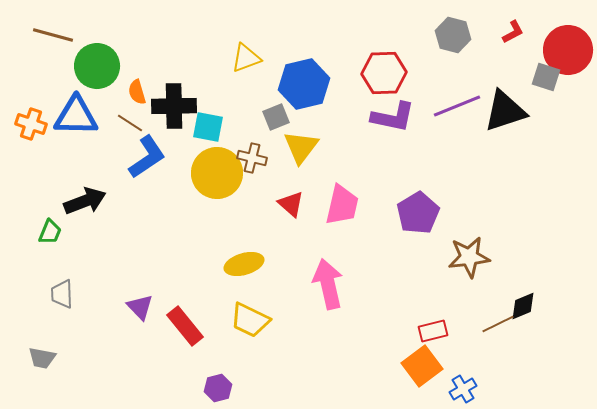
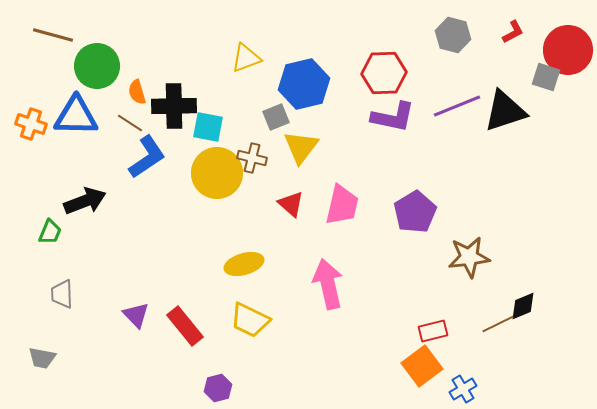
purple pentagon at (418, 213): moved 3 px left, 1 px up
purple triangle at (140, 307): moved 4 px left, 8 px down
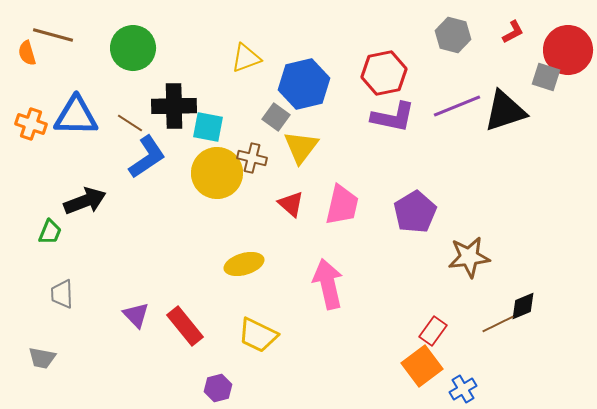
green circle at (97, 66): moved 36 px right, 18 px up
red hexagon at (384, 73): rotated 9 degrees counterclockwise
orange semicircle at (137, 92): moved 110 px left, 39 px up
gray square at (276, 117): rotated 32 degrees counterclockwise
yellow trapezoid at (250, 320): moved 8 px right, 15 px down
red rectangle at (433, 331): rotated 40 degrees counterclockwise
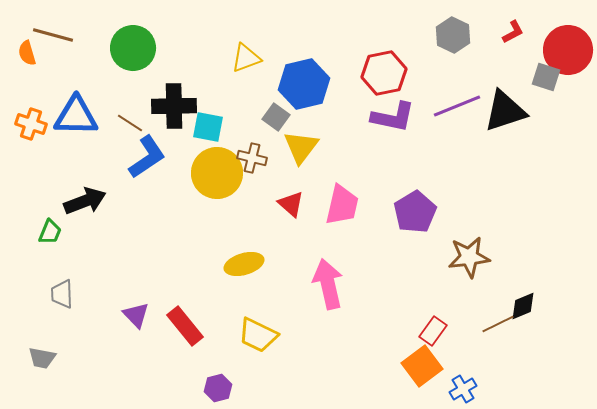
gray hexagon at (453, 35): rotated 12 degrees clockwise
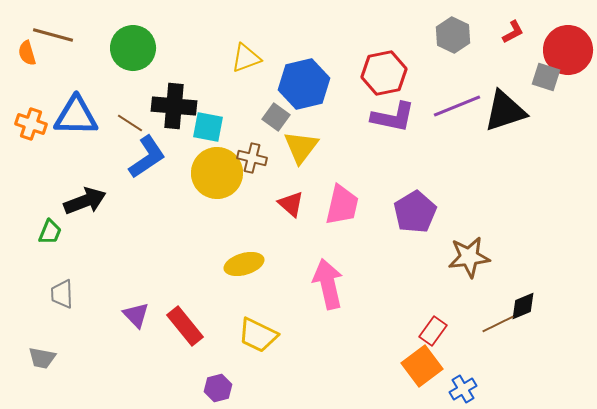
black cross at (174, 106): rotated 6 degrees clockwise
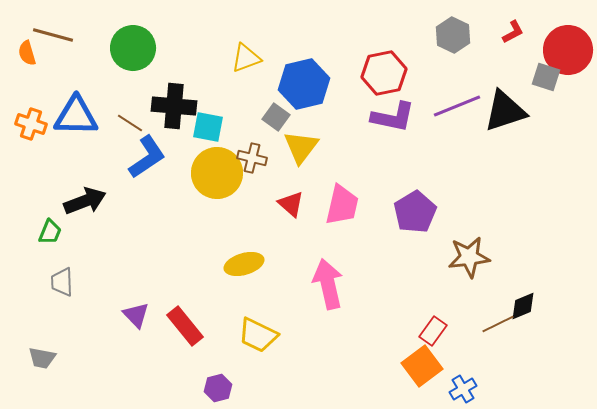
gray trapezoid at (62, 294): moved 12 px up
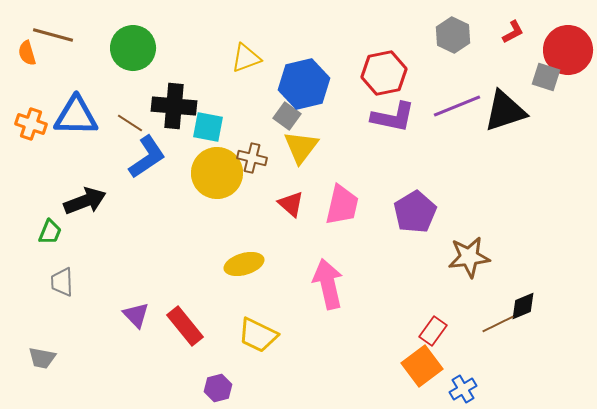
gray square at (276, 117): moved 11 px right, 1 px up
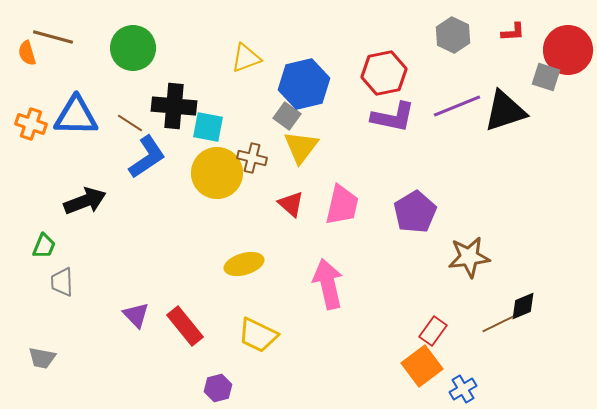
red L-shape at (513, 32): rotated 25 degrees clockwise
brown line at (53, 35): moved 2 px down
green trapezoid at (50, 232): moved 6 px left, 14 px down
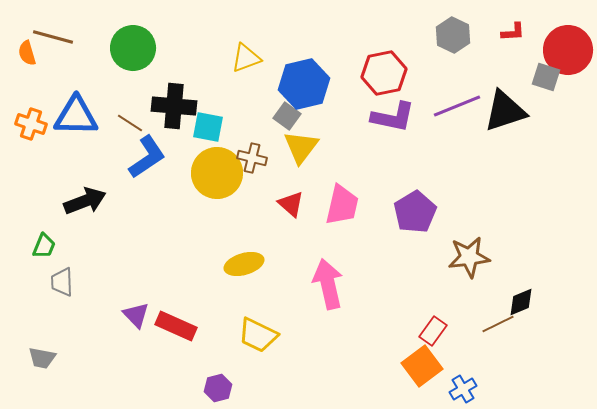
black diamond at (523, 306): moved 2 px left, 4 px up
red rectangle at (185, 326): moved 9 px left; rotated 27 degrees counterclockwise
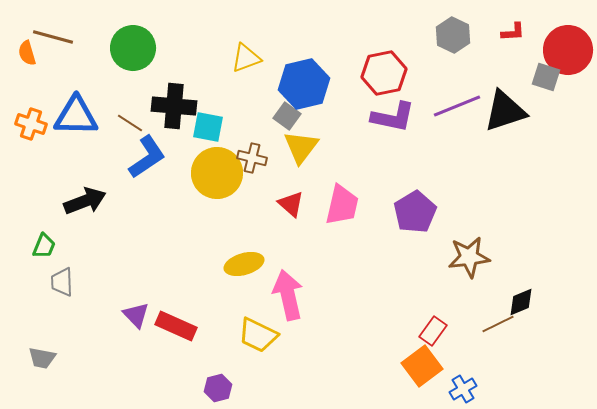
pink arrow at (328, 284): moved 40 px left, 11 px down
